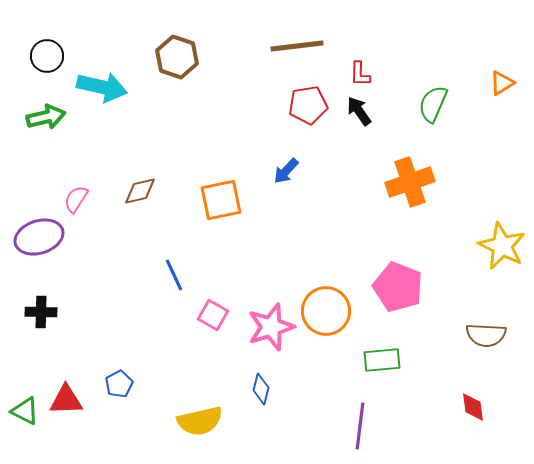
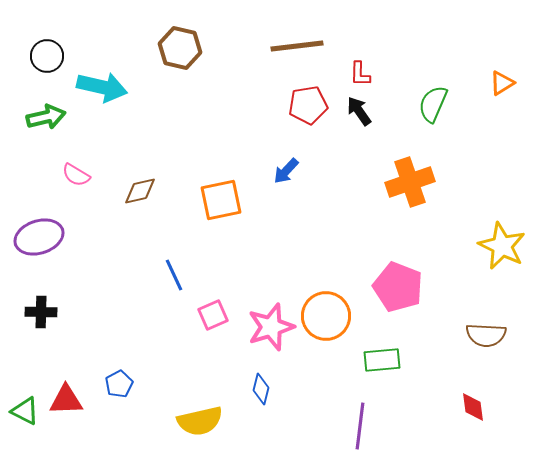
brown hexagon: moved 3 px right, 9 px up; rotated 6 degrees counterclockwise
pink semicircle: moved 24 px up; rotated 92 degrees counterclockwise
orange circle: moved 5 px down
pink square: rotated 36 degrees clockwise
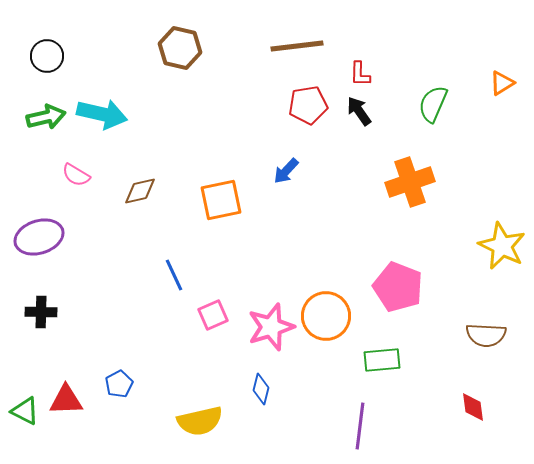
cyan arrow: moved 27 px down
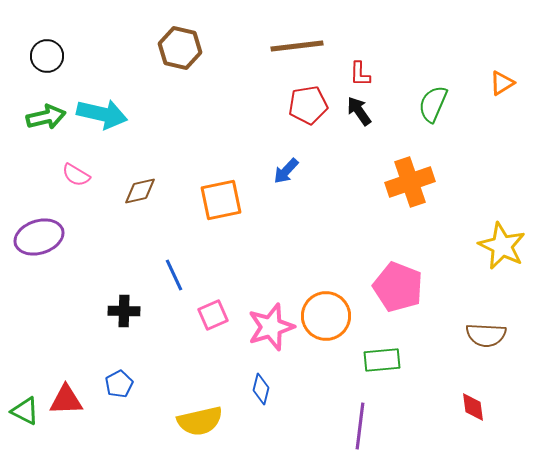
black cross: moved 83 px right, 1 px up
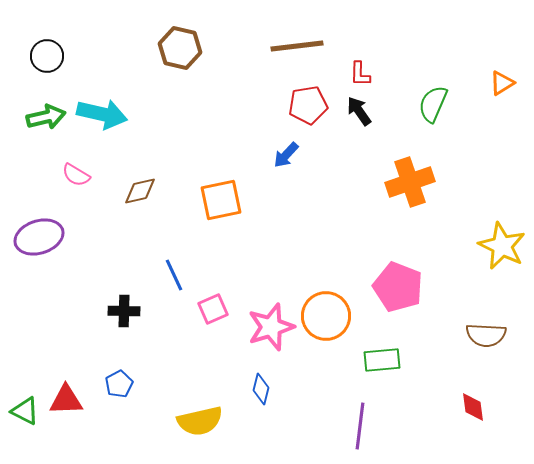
blue arrow: moved 16 px up
pink square: moved 6 px up
